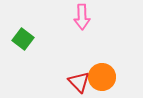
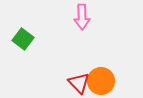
orange circle: moved 1 px left, 4 px down
red triangle: moved 1 px down
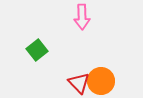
green square: moved 14 px right, 11 px down; rotated 15 degrees clockwise
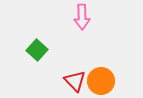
green square: rotated 10 degrees counterclockwise
red triangle: moved 4 px left, 2 px up
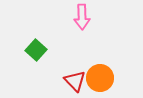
green square: moved 1 px left
orange circle: moved 1 px left, 3 px up
